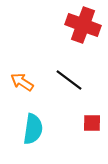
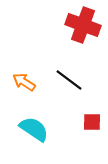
orange arrow: moved 2 px right
red square: moved 1 px up
cyan semicircle: moved 1 px right; rotated 64 degrees counterclockwise
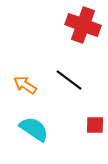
orange arrow: moved 1 px right, 3 px down
red square: moved 3 px right, 3 px down
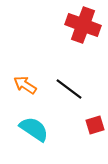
black line: moved 9 px down
red square: rotated 18 degrees counterclockwise
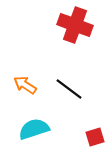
red cross: moved 8 px left
red square: moved 12 px down
cyan semicircle: rotated 52 degrees counterclockwise
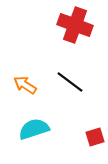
black line: moved 1 px right, 7 px up
